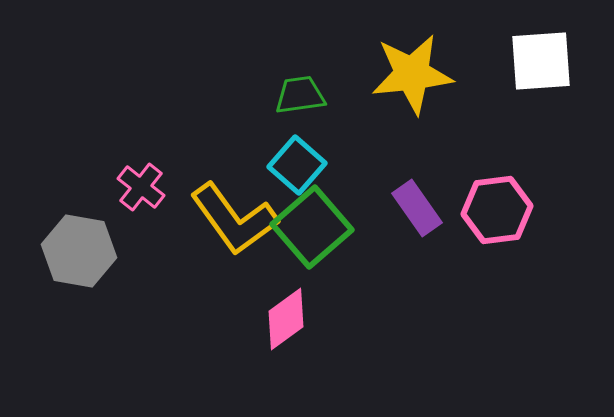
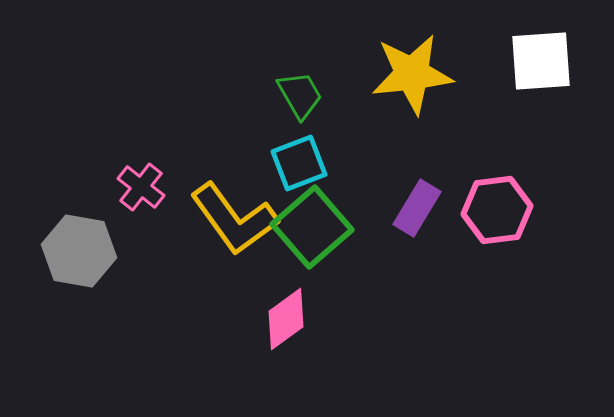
green trapezoid: rotated 68 degrees clockwise
cyan square: moved 2 px right, 2 px up; rotated 28 degrees clockwise
purple rectangle: rotated 66 degrees clockwise
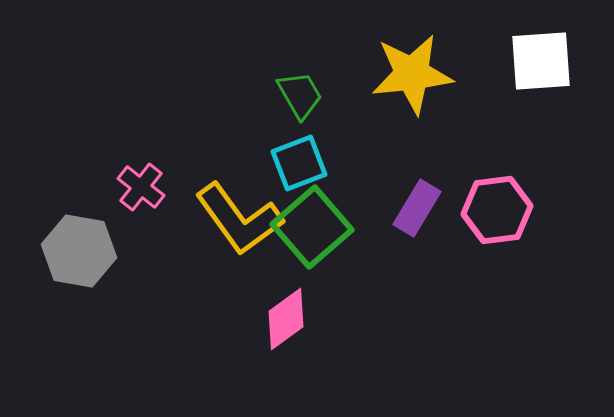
yellow L-shape: moved 5 px right
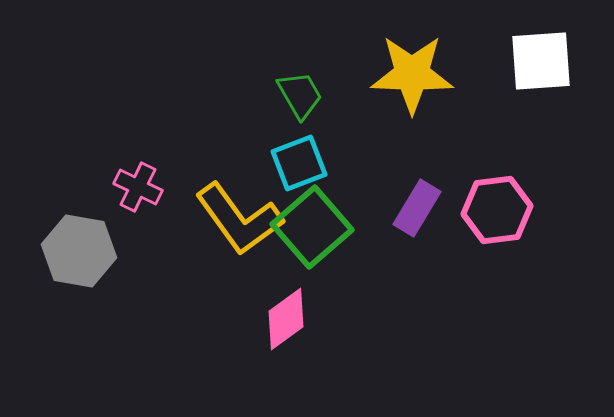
yellow star: rotated 8 degrees clockwise
pink cross: moved 3 px left; rotated 12 degrees counterclockwise
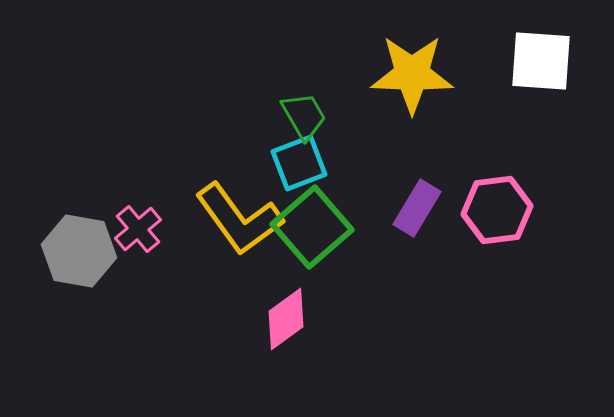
white square: rotated 8 degrees clockwise
green trapezoid: moved 4 px right, 21 px down
pink cross: moved 42 px down; rotated 24 degrees clockwise
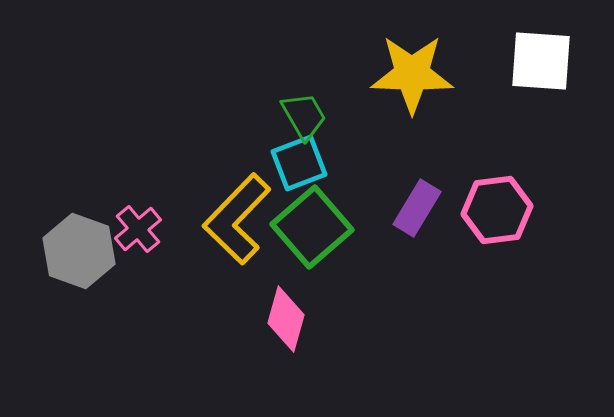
yellow L-shape: moved 2 px left; rotated 80 degrees clockwise
gray hexagon: rotated 10 degrees clockwise
pink diamond: rotated 38 degrees counterclockwise
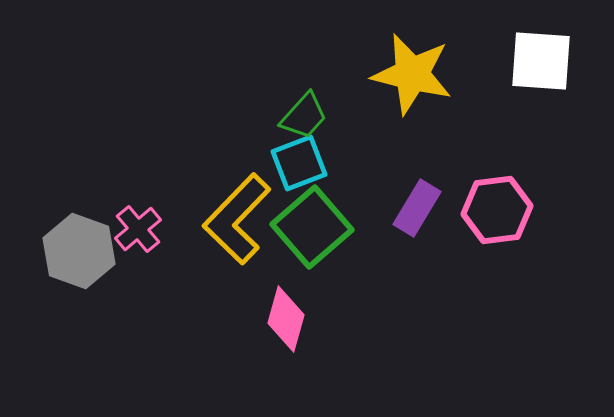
yellow star: rotated 12 degrees clockwise
green trapezoid: rotated 72 degrees clockwise
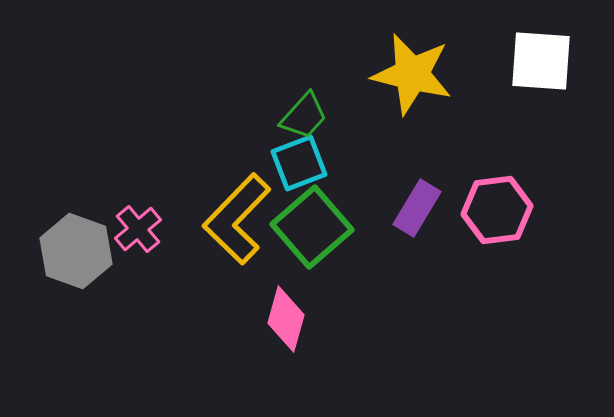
gray hexagon: moved 3 px left
